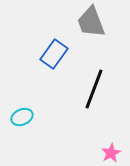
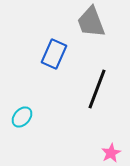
blue rectangle: rotated 12 degrees counterclockwise
black line: moved 3 px right
cyan ellipse: rotated 25 degrees counterclockwise
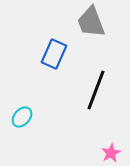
black line: moved 1 px left, 1 px down
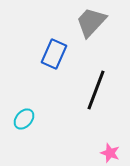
gray trapezoid: rotated 64 degrees clockwise
cyan ellipse: moved 2 px right, 2 px down
pink star: moved 1 px left; rotated 24 degrees counterclockwise
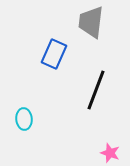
gray trapezoid: rotated 36 degrees counterclockwise
cyan ellipse: rotated 45 degrees counterclockwise
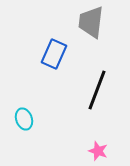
black line: moved 1 px right
cyan ellipse: rotated 15 degrees counterclockwise
pink star: moved 12 px left, 2 px up
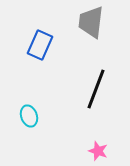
blue rectangle: moved 14 px left, 9 px up
black line: moved 1 px left, 1 px up
cyan ellipse: moved 5 px right, 3 px up
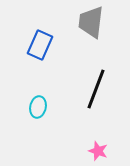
cyan ellipse: moved 9 px right, 9 px up; rotated 30 degrees clockwise
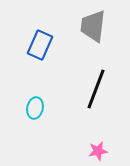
gray trapezoid: moved 2 px right, 4 px down
cyan ellipse: moved 3 px left, 1 px down
pink star: rotated 30 degrees counterclockwise
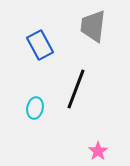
blue rectangle: rotated 52 degrees counterclockwise
black line: moved 20 px left
pink star: rotated 24 degrees counterclockwise
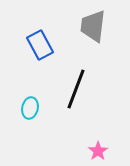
cyan ellipse: moved 5 px left
